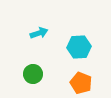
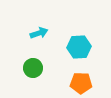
green circle: moved 6 px up
orange pentagon: rotated 20 degrees counterclockwise
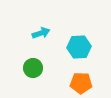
cyan arrow: moved 2 px right
